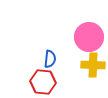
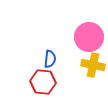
yellow cross: rotated 10 degrees clockwise
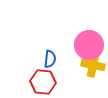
pink circle: moved 8 px down
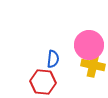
blue semicircle: moved 3 px right
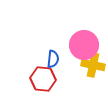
pink circle: moved 5 px left
red hexagon: moved 3 px up
